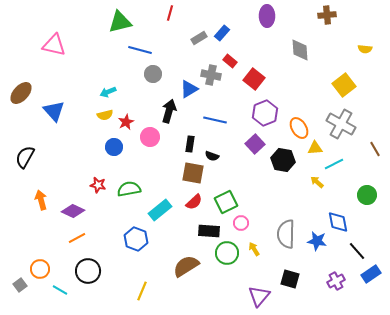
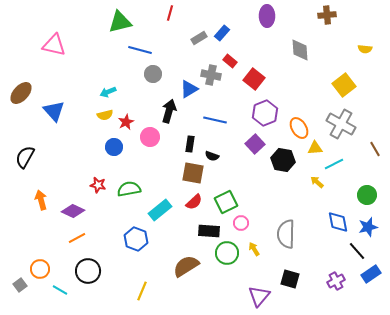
blue star at (317, 241): moved 51 px right, 14 px up; rotated 24 degrees counterclockwise
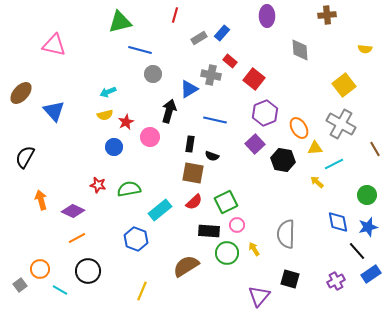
red line at (170, 13): moved 5 px right, 2 px down
pink circle at (241, 223): moved 4 px left, 2 px down
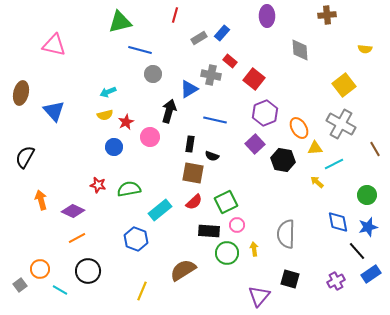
brown ellipse at (21, 93): rotated 30 degrees counterclockwise
yellow arrow at (254, 249): rotated 24 degrees clockwise
brown semicircle at (186, 266): moved 3 px left, 4 px down
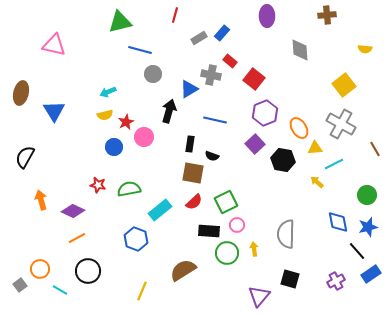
blue triangle at (54, 111): rotated 10 degrees clockwise
pink circle at (150, 137): moved 6 px left
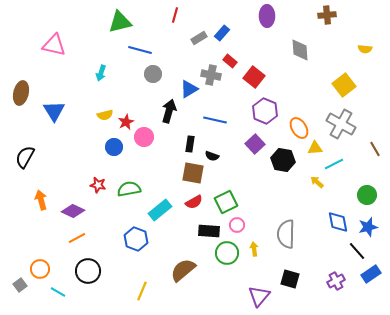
red square at (254, 79): moved 2 px up
cyan arrow at (108, 92): moved 7 px left, 19 px up; rotated 49 degrees counterclockwise
purple hexagon at (265, 113): moved 2 px up; rotated 15 degrees counterclockwise
red semicircle at (194, 202): rotated 12 degrees clockwise
brown semicircle at (183, 270): rotated 8 degrees counterclockwise
cyan line at (60, 290): moved 2 px left, 2 px down
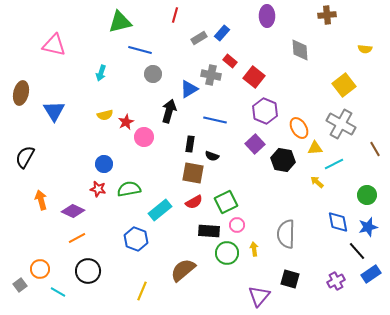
blue circle at (114, 147): moved 10 px left, 17 px down
red star at (98, 185): moved 4 px down
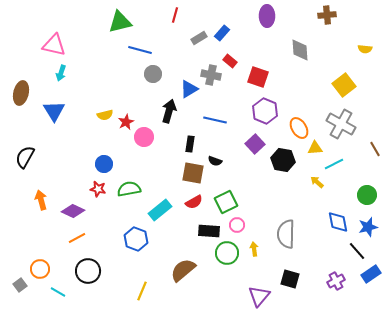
cyan arrow at (101, 73): moved 40 px left
red square at (254, 77): moved 4 px right; rotated 20 degrees counterclockwise
black semicircle at (212, 156): moved 3 px right, 5 px down
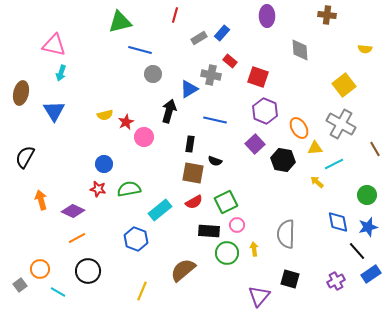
brown cross at (327, 15): rotated 12 degrees clockwise
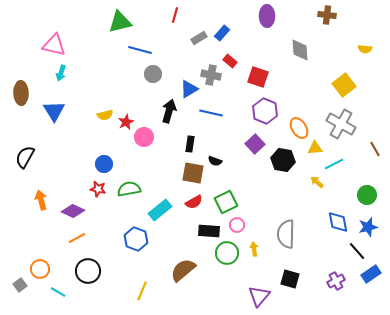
brown ellipse at (21, 93): rotated 15 degrees counterclockwise
blue line at (215, 120): moved 4 px left, 7 px up
